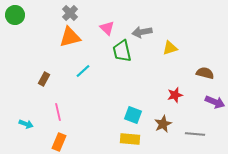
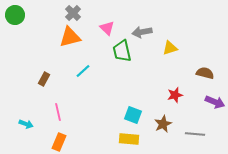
gray cross: moved 3 px right
yellow rectangle: moved 1 px left
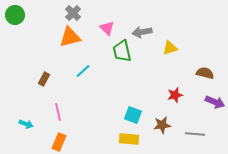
brown star: moved 1 px left, 1 px down; rotated 18 degrees clockwise
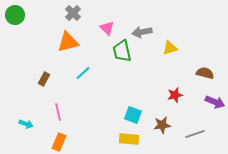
orange triangle: moved 2 px left, 5 px down
cyan line: moved 2 px down
gray line: rotated 24 degrees counterclockwise
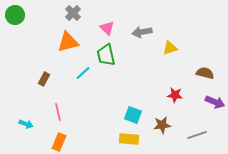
green trapezoid: moved 16 px left, 4 px down
red star: rotated 21 degrees clockwise
gray line: moved 2 px right, 1 px down
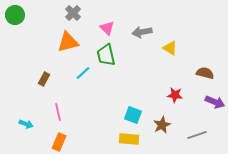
yellow triangle: rotated 49 degrees clockwise
brown star: rotated 18 degrees counterclockwise
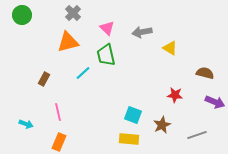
green circle: moved 7 px right
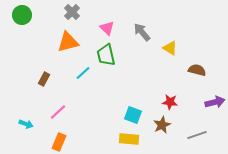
gray cross: moved 1 px left, 1 px up
gray arrow: rotated 60 degrees clockwise
brown semicircle: moved 8 px left, 3 px up
red star: moved 5 px left, 7 px down
purple arrow: rotated 36 degrees counterclockwise
pink line: rotated 60 degrees clockwise
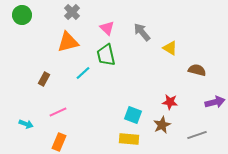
pink line: rotated 18 degrees clockwise
